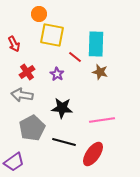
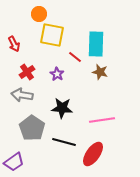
gray pentagon: rotated 10 degrees counterclockwise
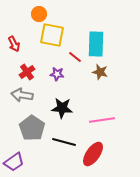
purple star: rotated 24 degrees counterclockwise
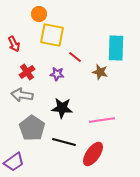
cyan rectangle: moved 20 px right, 4 px down
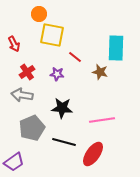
gray pentagon: rotated 15 degrees clockwise
